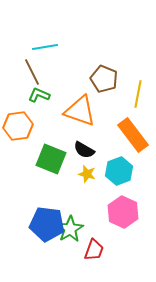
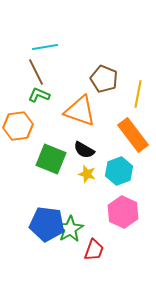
brown line: moved 4 px right
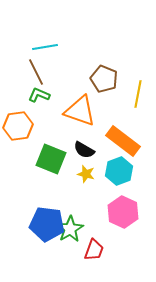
orange rectangle: moved 10 px left, 6 px down; rotated 16 degrees counterclockwise
yellow star: moved 1 px left
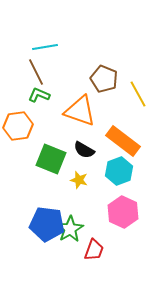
yellow line: rotated 40 degrees counterclockwise
yellow star: moved 7 px left, 6 px down
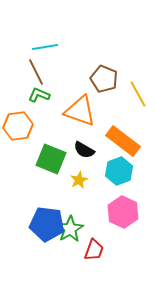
yellow star: rotated 30 degrees clockwise
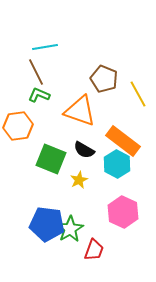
cyan hexagon: moved 2 px left, 7 px up; rotated 12 degrees counterclockwise
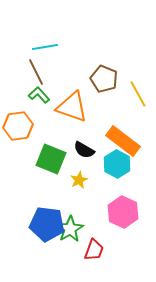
green L-shape: rotated 25 degrees clockwise
orange triangle: moved 8 px left, 4 px up
